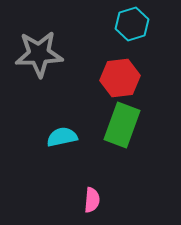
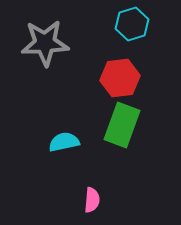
gray star: moved 6 px right, 11 px up
cyan semicircle: moved 2 px right, 5 px down
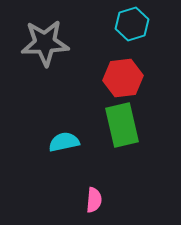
red hexagon: moved 3 px right
green rectangle: rotated 33 degrees counterclockwise
pink semicircle: moved 2 px right
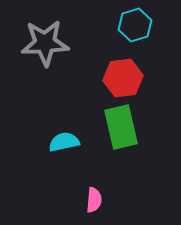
cyan hexagon: moved 3 px right, 1 px down
green rectangle: moved 1 px left, 2 px down
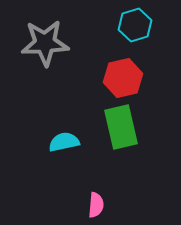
red hexagon: rotated 6 degrees counterclockwise
pink semicircle: moved 2 px right, 5 px down
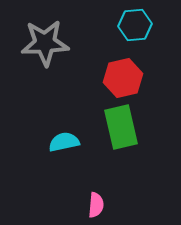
cyan hexagon: rotated 12 degrees clockwise
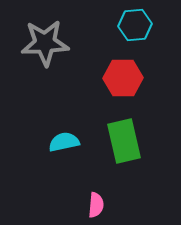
red hexagon: rotated 12 degrees clockwise
green rectangle: moved 3 px right, 14 px down
